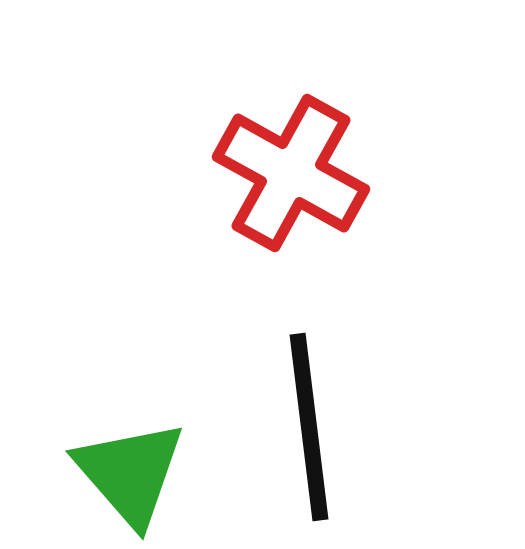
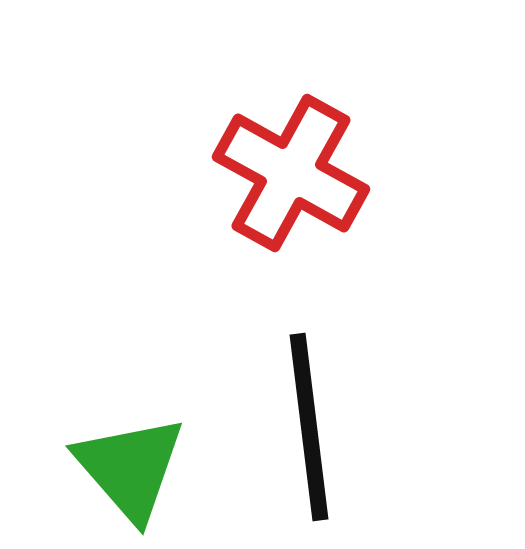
green triangle: moved 5 px up
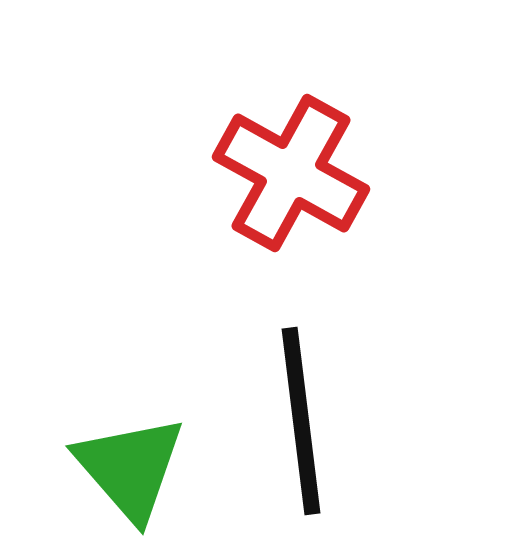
black line: moved 8 px left, 6 px up
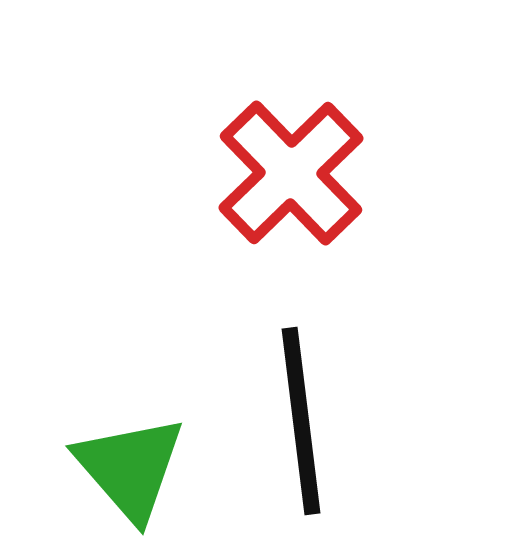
red cross: rotated 17 degrees clockwise
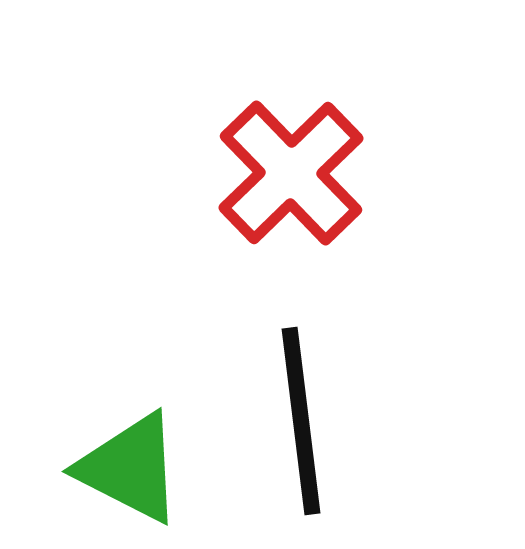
green triangle: rotated 22 degrees counterclockwise
